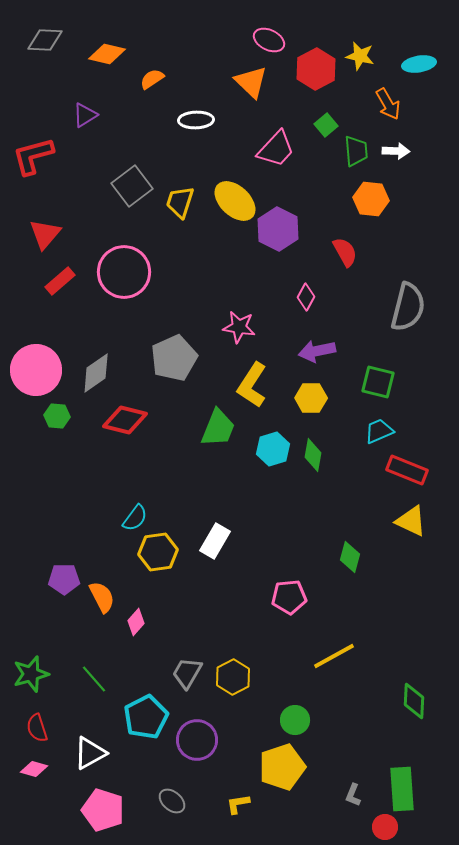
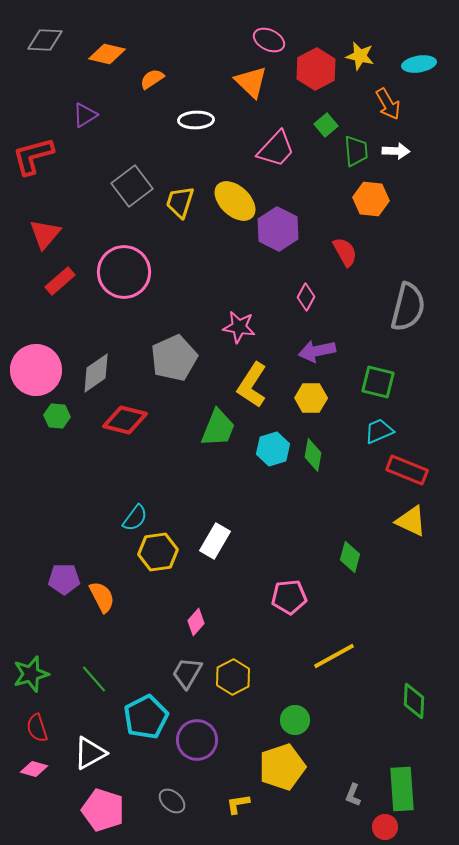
pink diamond at (136, 622): moved 60 px right
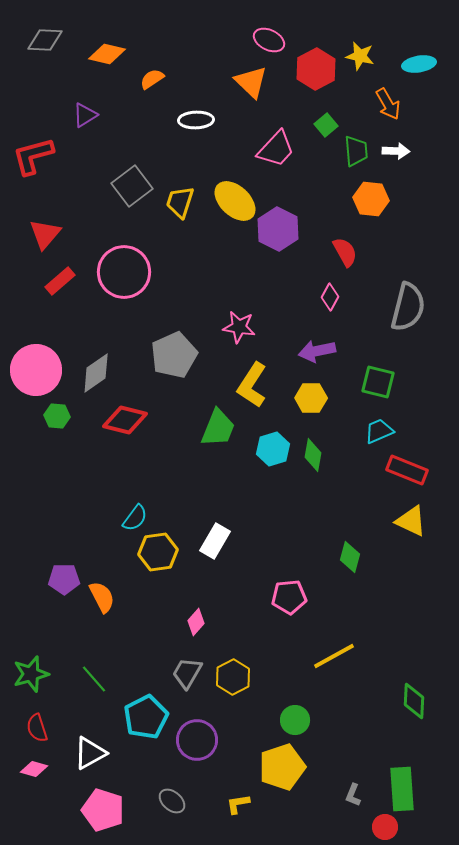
pink diamond at (306, 297): moved 24 px right
gray pentagon at (174, 358): moved 3 px up
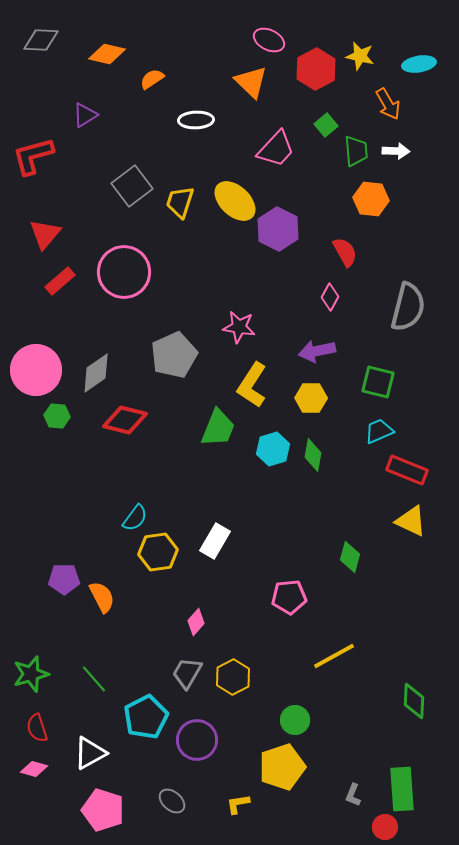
gray diamond at (45, 40): moved 4 px left
